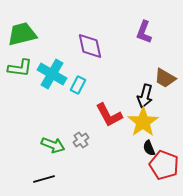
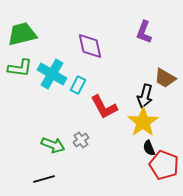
red L-shape: moved 5 px left, 8 px up
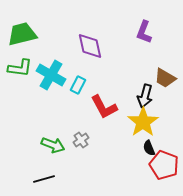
cyan cross: moved 1 px left, 1 px down
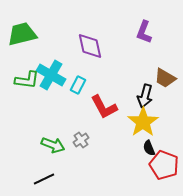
green L-shape: moved 7 px right, 12 px down
black line: rotated 10 degrees counterclockwise
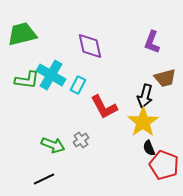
purple L-shape: moved 8 px right, 10 px down
brown trapezoid: rotated 45 degrees counterclockwise
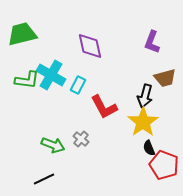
gray cross: moved 1 px up; rotated 14 degrees counterclockwise
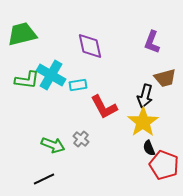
cyan rectangle: rotated 54 degrees clockwise
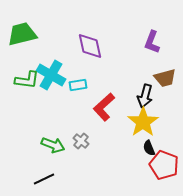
red L-shape: rotated 76 degrees clockwise
gray cross: moved 2 px down
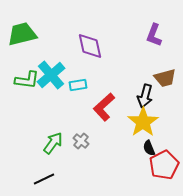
purple L-shape: moved 2 px right, 7 px up
cyan cross: rotated 20 degrees clockwise
green arrow: moved 2 px up; rotated 75 degrees counterclockwise
red pentagon: rotated 24 degrees clockwise
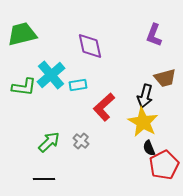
green L-shape: moved 3 px left, 7 px down
yellow star: rotated 8 degrees counterclockwise
green arrow: moved 4 px left, 1 px up; rotated 10 degrees clockwise
black line: rotated 25 degrees clockwise
